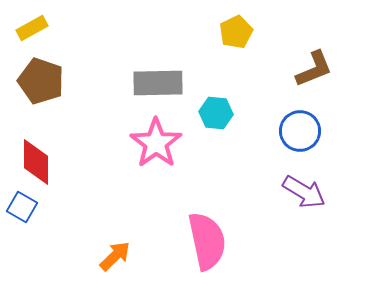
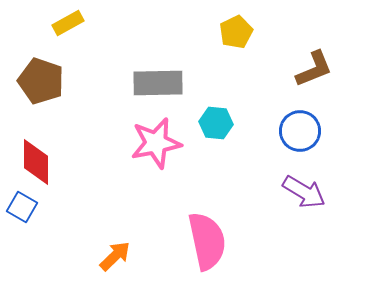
yellow rectangle: moved 36 px right, 5 px up
cyan hexagon: moved 10 px down
pink star: rotated 24 degrees clockwise
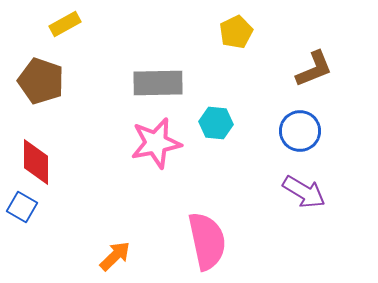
yellow rectangle: moved 3 px left, 1 px down
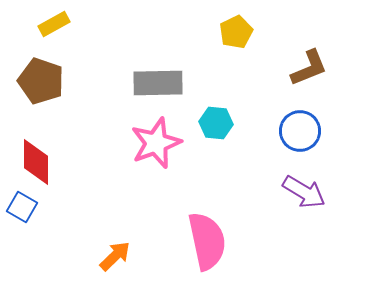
yellow rectangle: moved 11 px left
brown L-shape: moved 5 px left, 1 px up
pink star: rotated 9 degrees counterclockwise
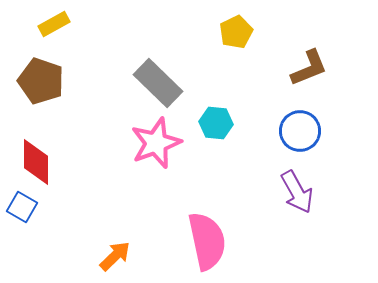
gray rectangle: rotated 45 degrees clockwise
purple arrow: moved 7 px left; rotated 30 degrees clockwise
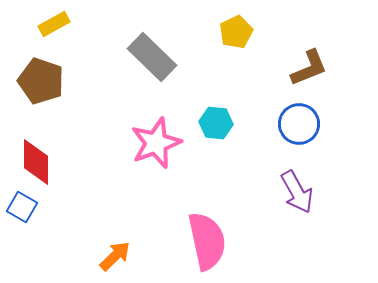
gray rectangle: moved 6 px left, 26 px up
blue circle: moved 1 px left, 7 px up
